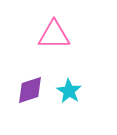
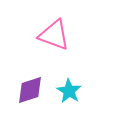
pink triangle: rotated 20 degrees clockwise
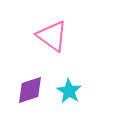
pink triangle: moved 2 px left, 1 px down; rotated 16 degrees clockwise
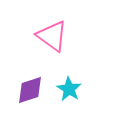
cyan star: moved 2 px up
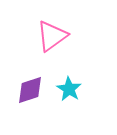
pink triangle: rotated 48 degrees clockwise
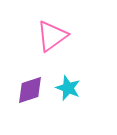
cyan star: moved 1 px left, 1 px up; rotated 10 degrees counterclockwise
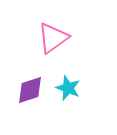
pink triangle: moved 1 px right, 2 px down
